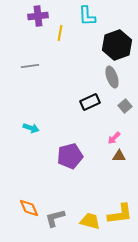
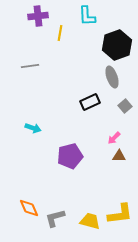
cyan arrow: moved 2 px right
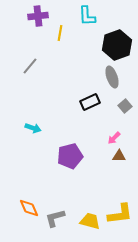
gray line: rotated 42 degrees counterclockwise
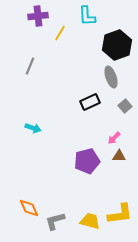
yellow line: rotated 21 degrees clockwise
gray line: rotated 18 degrees counterclockwise
gray ellipse: moved 1 px left
purple pentagon: moved 17 px right, 5 px down
gray L-shape: moved 3 px down
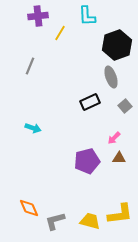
brown triangle: moved 2 px down
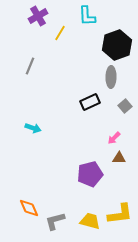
purple cross: rotated 24 degrees counterclockwise
gray ellipse: rotated 20 degrees clockwise
purple pentagon: moved 3 px right, 13 px down
